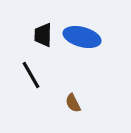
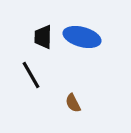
black trapezoid: moved 2 px down
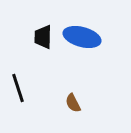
black line: moved 13 px left, 13 px down; rotated 12 degrees clockwise
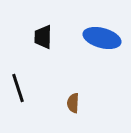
blue ellipse: moved 20 px right, 1 px down
brown semicircle: rotated 30 degrees clockwise
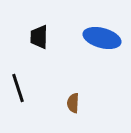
black trapezoid: moved 4 px left
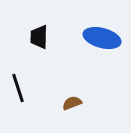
brown semicircle: moved 1 px left; rotated 66 degrees clockwise
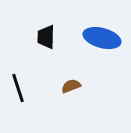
black trapezoid: moved 7 px right
brown semicircle: moved 1 px left, 17 px up
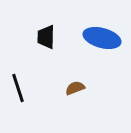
brown semicircle: moved 4 px right, 2 px down
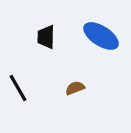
blue ellipse: moved 1 px left, 2 px up; rotated 18 degrees clockwise
black line: rotated 12 degrees counterclockwise
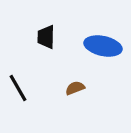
blue ellipse: moved 2 px right, 10 px down; rotated 21 degrees counterclockwise
